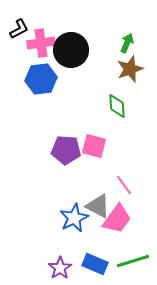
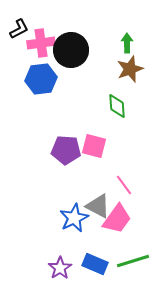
green arrow: rotated 24 degrees counterclockwise
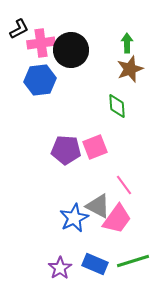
blue hexagon: moved 1 px left, 1 px down
pink square: moved 1 px right, 1 px down; rotated 35 degrees counterclockwise
